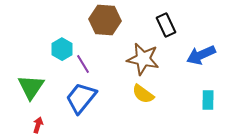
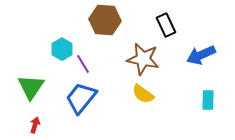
red arrow: moved 3 px left
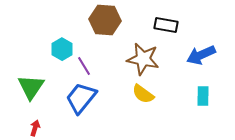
black rectangle: rotated 55 degrees counterclockwise
purple line: moved 1 px right, 2 px down
cyan rectangle: moved 5 px left, 4 px up
red arrow: moved 3 px down
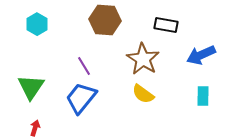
cyan hexagon: moved 25 px left, 25 px up
brown star: rotated 20 degrees clockwise
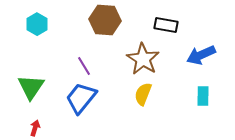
yellow semicircle: rotated 75 degrees clockwise
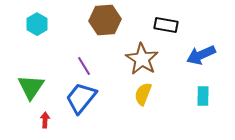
brown hexagon: rotated 8 degrees counterclockwise
brown star: moved 1 px left
red arrow: moved 10 px right, 8 px up; rotated 14 degrees counterclockwise
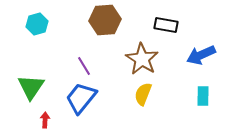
cyan hexagon: rotated 15 degrees clockwise
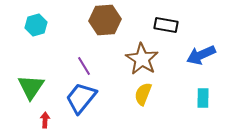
cyan hexagon: moved 1 px left, 1 px down
cyan rectangle: moved 2 px down
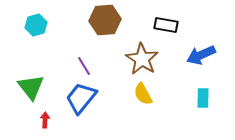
green triangle: rotated 12 degrees counterclockwise
yellow semicircle: rotated 50 degrees counterclockwise
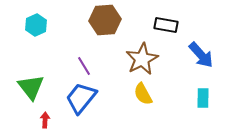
cyan hexagon: rotated 10 degrees counterclockwise
blue arrow: rotated 108 degrees counterclockwise
brown star: rotated 12 degrees clockwise
